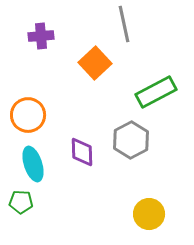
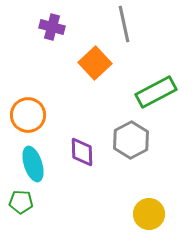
purple cross: moved 11 px right, 9 px up; rotated 20 degrees clockwise
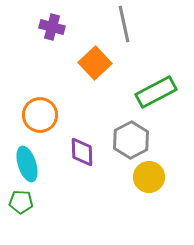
orange circle: moved 12 px right
cyan ellipse: moved 6 px left
yellow circle: moved 37 px up
